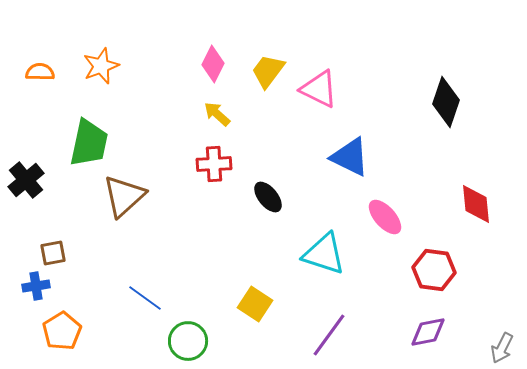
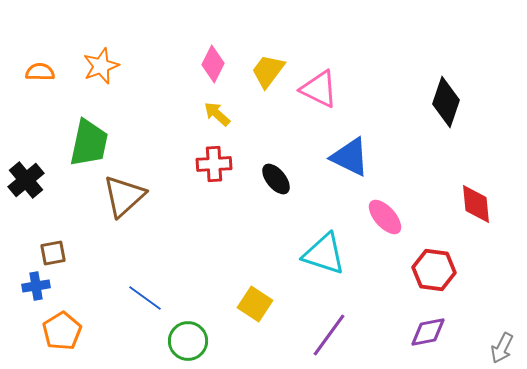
black ellipse: moved 8 px right, 18 px up
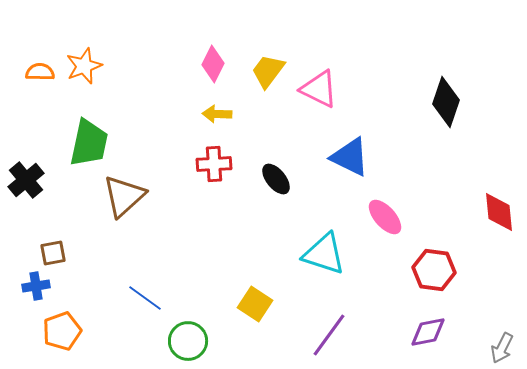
orange star: moved 17 px left
yellow arrow: rotated 40 degrees counterclockwise
red diamond: moved 23 px right, 8 px down
orange pentagon: rotated 12 degrees clockwise
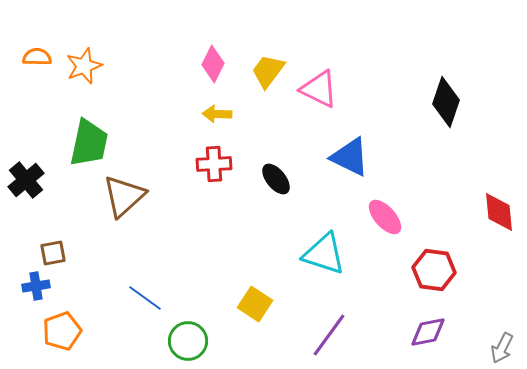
orange semicircle: moved 3 px left, 15 px up
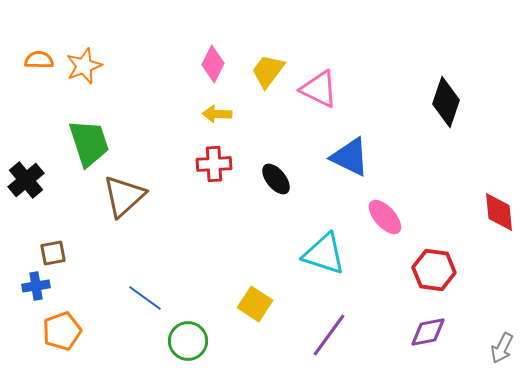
orange semicircle: moved 2 px right, 3 px down
green trapezoid: rotated 30 degrees counterclockwise
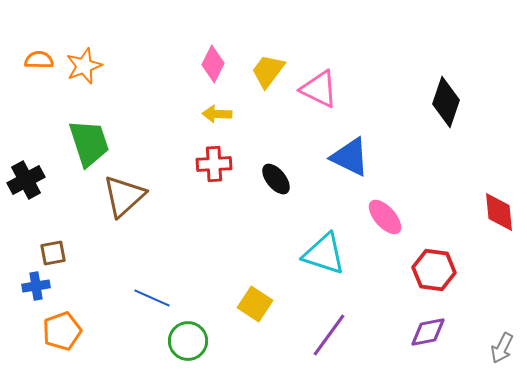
black cross: rotated 12 degrees clockwise
blue line: moved 7 px right; rotated 12 degrees counterclockwise
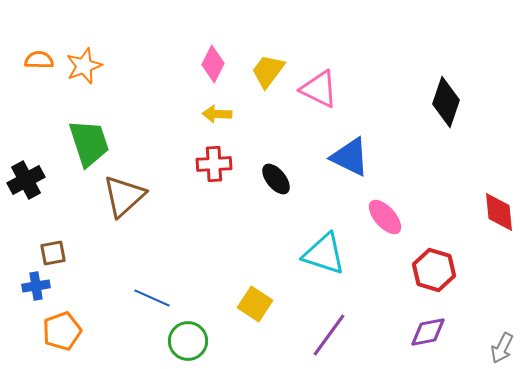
red hexagon: rotated 9 degrees clockwise
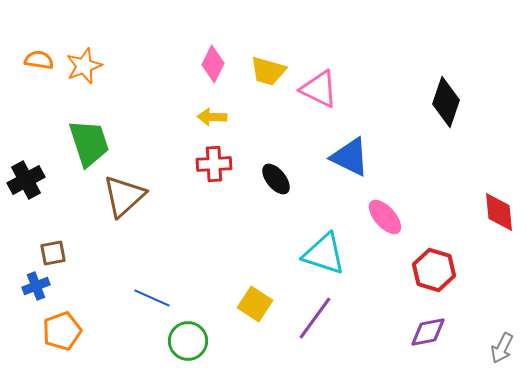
orange semicircle: rotated 8 degrees clockwise
yellow trapezoid: rotated 111 degrees counterclockwise
yellow arrow: moved 5 px left, 3 px down
blue cross: rotated 12 degrees counterclockwise
purple line: moved 14 px left, 17 px up
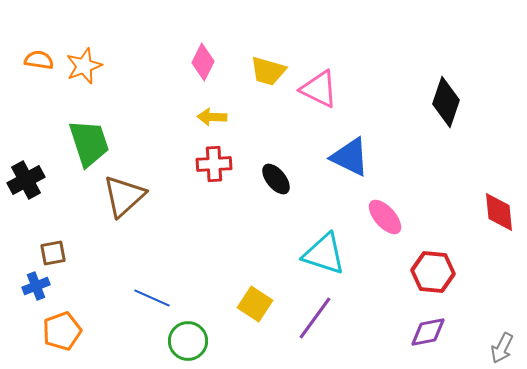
pink diamond: moved 10 px left, 2 px up
red hexagon: moved 1 px left, 2 px down; rotated 12 degrees counterclockwise
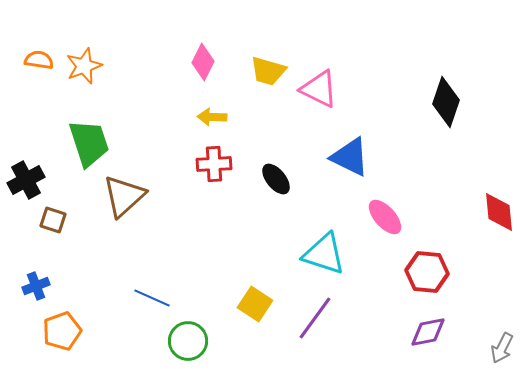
brown square: moved 33 px up; rotated 28 degrees clockwise
red hexagon: moved 6 px left
